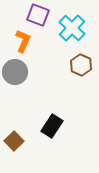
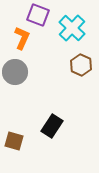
orange L-shape: moved 1 px left, 3 px up
brown square: rotated 30 degrees counterclockwise
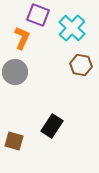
brown hexagon: rotated 15 degrees counterclockwise
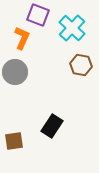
brown square: rotated 24 degrees counterclockwise
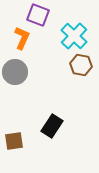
cyan cross: moved 2 px right, 8 px down
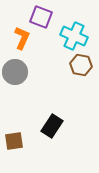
purple square: moved 3 px right, 2 px down
cyan cross: rotated 20 degrees counterclockwise
